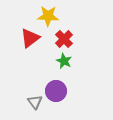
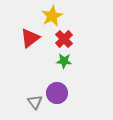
yellow star: moved 4 px right; rotated 30 degrees counterclockwise
green star: rotated 21 degrees counterclockwise
purple circle: moved 1 px right, 2 px down
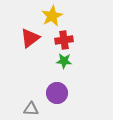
red cross: moved 1 px down; rotated 36 degrees clockwise
gray triangle: moved 4 px left, 7 px down; rotated 49 degrees counterclockwise
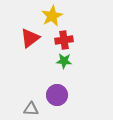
purple circle: moved 2 px down
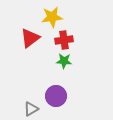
yellow star: moved 1 px down; rotated 20 degrees clockwise
purple circle: moved 1 px left, 1 px down
gray triangle: rotated 35 degrees counterclockwise
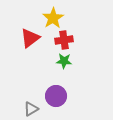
yellow star: moved 1 px right, 1 px down; rotated 25 degrees counterclockwise
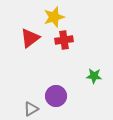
yellow star: moved 1 px right, 1 px up; rotated 15 degrees clockwise
green star: moved 30 px right, 15 px down
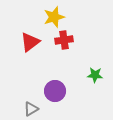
red triangle: moved 4 px down
green star: moved 1 px right, 1 px up
purple circle: moved 1 px left, 5 px up
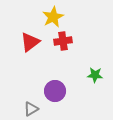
yellow star: moved 1 px left; rotated 10 degrees counterclockwise
red cross: moved 1 px left, 1 px down
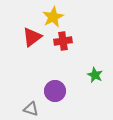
red triangle: moved 2 px right, 5 px up
green star: rotated 21 degrees clockwise
gray triangle: rotated 49 degrees clockwise
